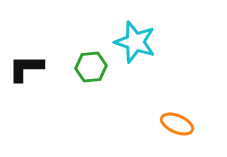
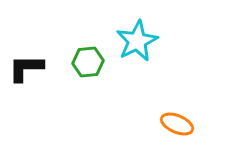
cyan star: moved 2 px right, 1 px up; rotated 27 degrees clockwise
green hexagon: moved 3 px left, 5 px up
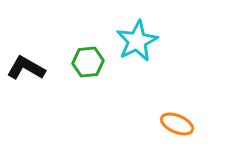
black L-shape: rotated 30 degrees clockwise
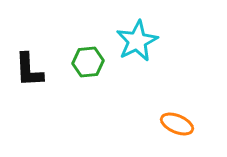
black L-shape: moved 3 px right, 2 px down; rotated 123 degrees counterclockwise
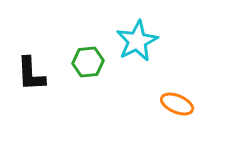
black L-shape: moved 2 px right, 4 px down
orange ellipse: moved 20 px up
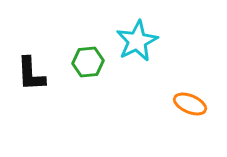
orange ellipse: moved 13 px right
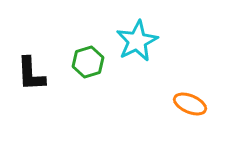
green hexagon: rotated 12 degrees counterclockwise
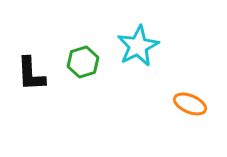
cyan star: moved 1 px right, 5 px down
green hexagon: moved 5 px left
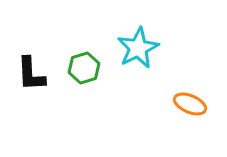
cyan star: moved 2 px down
green hexagon: moved 1 px right, 6 px down
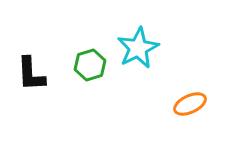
green hexagon: moved 6 px right, 3 px up
orange ellipse: rotated 48 degrees counterclockwise
